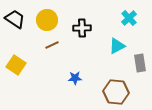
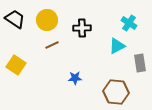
cyan cross: moved 5 px down; rotated 14 degrees counterclockwise
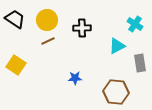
cyan cross: moved 6 px right, 1 px down
brown line: moved 4 px left, 4 px up
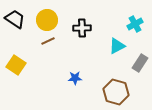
cyan cross: rotated 28 degrees clockwise
gray rectangle: rotated 42 degrees clockwise
brown hexagon: rotated 10 degrees clockwise
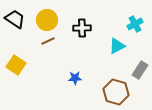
gray rectangle: moved 7 px down
